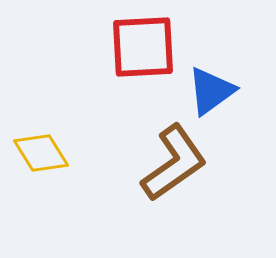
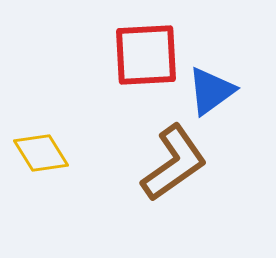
red square: moved 3 px right, 8 px down
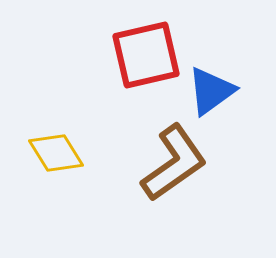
red square: rotated 10 degrees counterclockwise
yellow diamond: moved 15 px right
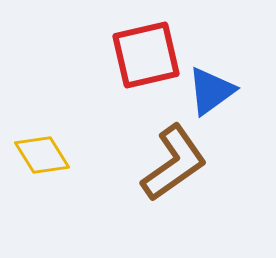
yellow diamond: moved 14 px left, 2 px down
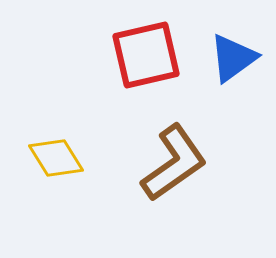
blue triangle: moved 22 px right, 33 px up
yellow diamond: moved 14 px right, 3 px down
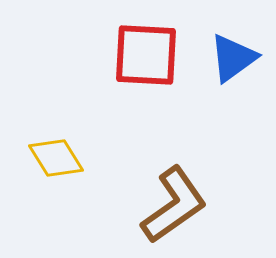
red square: rotated 16 degrees clockwise
brown L-shape: moved 42 px down
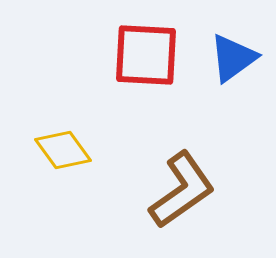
yellow diamond: moved 7 px right, 8 px up; rotated 4 degrees counterclockwise
brown L-shape: moved 8 px right, 15 px up
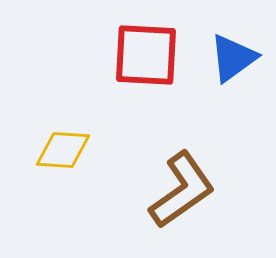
yellow diamond: rotated 50 degrees counterclockwise
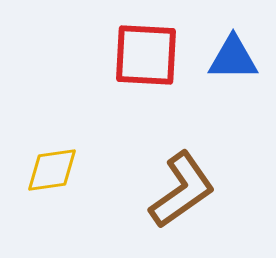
blue triangle: rotated 36 degrees clockwise
yellow diamond: moved 11 px left, 20 px down; rotated 12 degrees counterclockwise
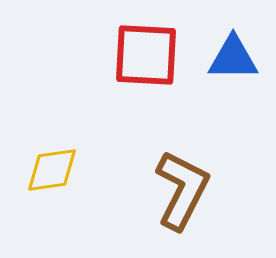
brown L-shape: rotated 28 degrees counterclockwise
